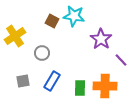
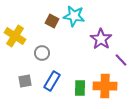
yellow cross: rotated 25 degrees counterclockwise
gray square: moved 2 px right
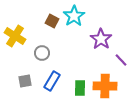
cyan star: rotated 30 degrees clockwise
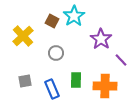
yellow cross: moved 8 px right; rotated 15 degrees clockwise
gray circle: moved 14 px right
blue rectangle: moved 8 px down; rotated 54 degrees counterclockwise
green rectangle: moved 4 px left, 8 px up
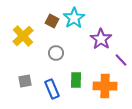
cyan star: moved 2 px down
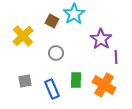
cyan star: moved 4 px up
purple line: moved 5 px left, 3 px up; rotated 40 degrees clockwise
orange cross: moved 1 px left, 1 px up; rotated 30 degrees clockwise
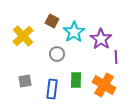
cyan star: moved 18 px down
gray circle: moved 1 px right, 1 px down
blue rectangle: rotated 30 degrees clockwise
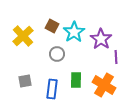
brown square: moved 5 px down
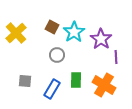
brown square: moved 1 px down
yellow cross: moved 7 px left, 3 px up
gray circle: moved 1 px down
gray square: rotated 16 degrees clockwise
blue rectangle: rotated 24 degrees clockwise
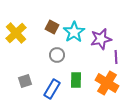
purple star: rotated 25 degrees clockwise
gray square: rotated 24 degrees counterclockwise
orange cross: moved 3 px right, 2 px up
